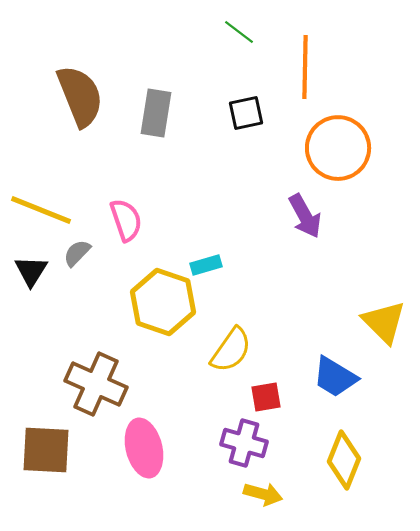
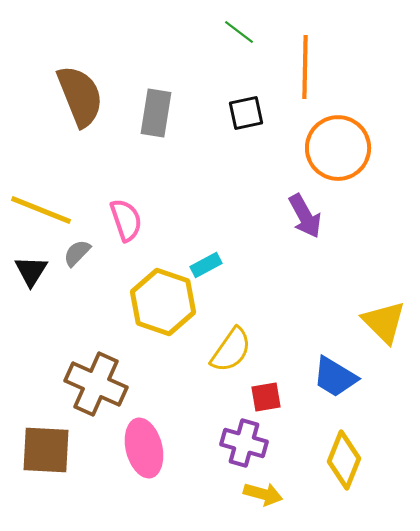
cyan rectangle: rotated 12 degrees counterclockwise
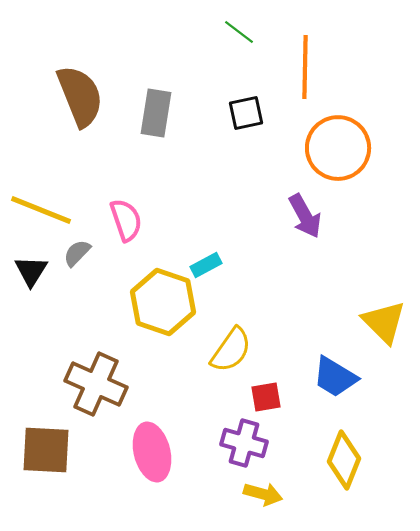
pink ellipse: moved 8 px right, 4 px down
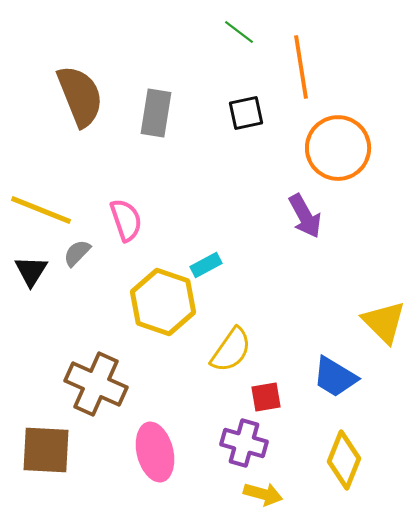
orange line: moved 4 px left; rotated 10 degrees counterclockwise
pink ellipse: moved 3 px right
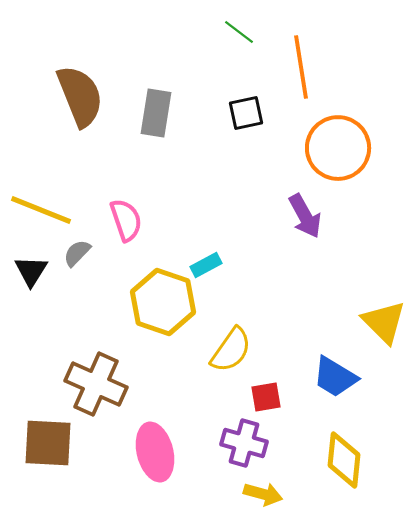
brown square: moved 2 px right, 7 px up
yellow diamond: rotated 16 degrees counterclockwise
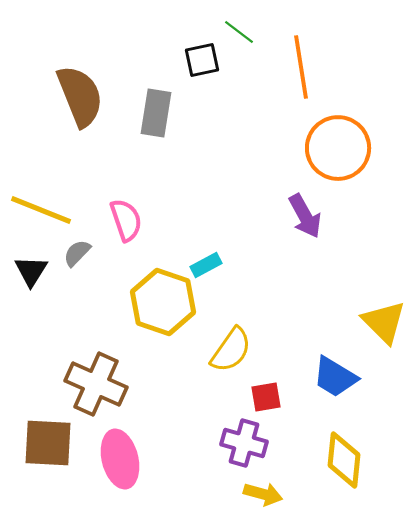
black square: moved 44 px left, 53 px up
pink ellipse: moved 35 px left, 7 px down
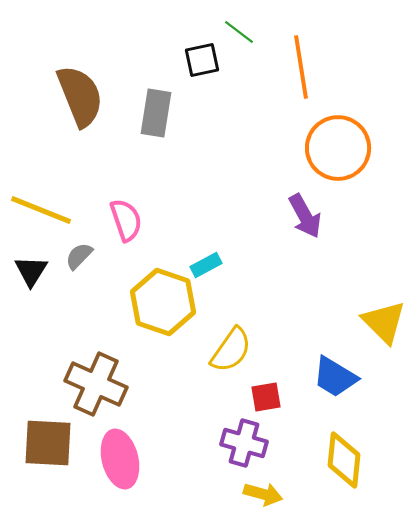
gray semicircle: moved 2 px right, 3 px down
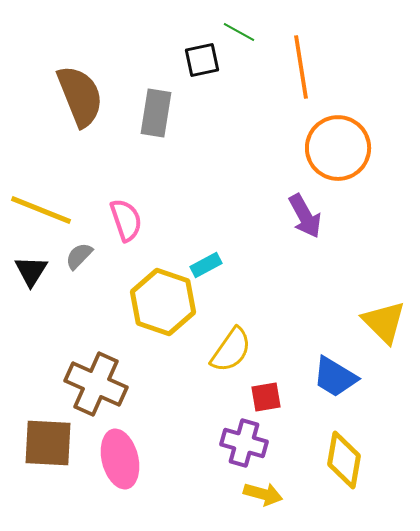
green line: rotated 8 degrees counterclockwise
yellow diamond: rotated 4 degrees clockwise
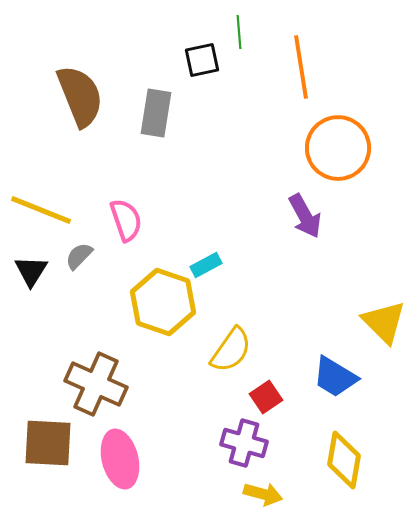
green line: rotated 56 degrees clockwise
red square: rotated 24 degrees counterclockwise
